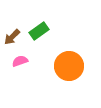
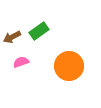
brown arrow: rotated 18 degrees clockwise
pink semicircle: moved 1 px right, 1 px down
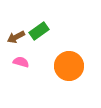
brown arrow: moved 4 px right
pink semicircle: rotated 35 degrees clockwise
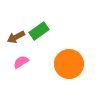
pink semicircle: rotated 49 degrees counterclockwise
orange circle: moved 2 px up
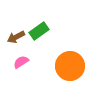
orange circle: moved 1 px right, 2 px down
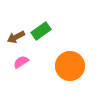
green rectangle: moved 2 px right
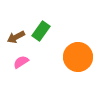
green rectangle: rotated 18 degrees counterclockwise
orange circle: moved 8 px right, 9 px up
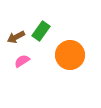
orange circle: moved 8 px left, 2 px up
pink semicircle: moved 1 px right, 1 px up
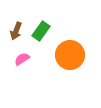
brown arrow: moved 6 px up; rotated 42 degrees counterclockwise
pink semicircle: moved 2 px up
